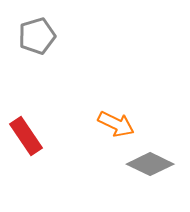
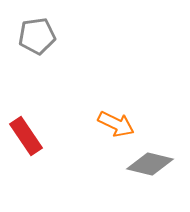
gray pentagon: rotated 9 degrees clockwise
gray diamond: rotated 12 degrees counterclockwise
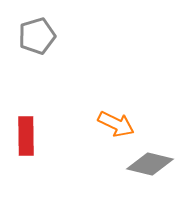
gray pentagon: rotated 9 degrees counterclockwise
red rectangle: rotated 33 degrees clockwise
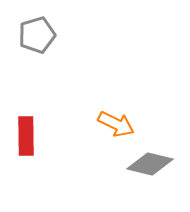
gray pentagon: moved 1 px up
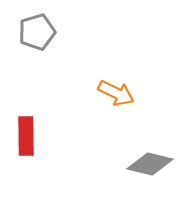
gray pentagon: moved 3 px up
orange arrow: moved 31 px up
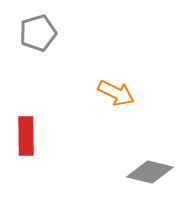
gray pentagon: moved 1 px right, 1 px down
gray diamond: moved 8 px down
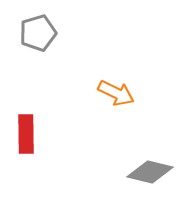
red rectangle: moved 2 px up
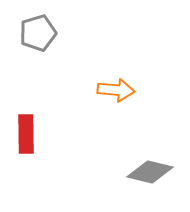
orange arrow: moved 3 px up; rotated 21 degrees counterclockwise
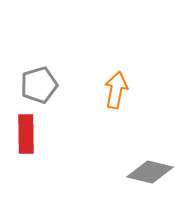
gray pentagon: moved 1 px right, 52 px down
orange arrow: rotated 84 degrees counterclockwise
